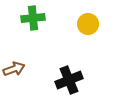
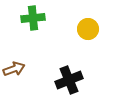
yellow circle: moved 5 px down
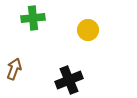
yellow circle: moved 1 px down
brown arrow: rotated 50 degrees counterclockwise
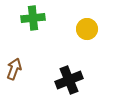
yellow circle: moved 1 px left, 1 px up
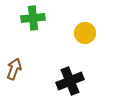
yellow circle: moved 2 px left, 4 px down
black cross: moved 1 px right, 1 px down
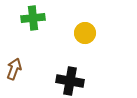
black cross: rotated 32 degrees clockwise
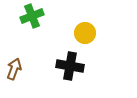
green cross: moved 1 px left, 2 px up; rotated 15 degrees counterclockwise
black cross: moved 15 px up
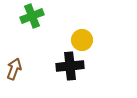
yellow circle: moved 3 px left, 7 px down
black cross: rotated 16 degrees counterclockwise
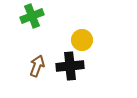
brown arrow: moved 23 px right, 3 px up
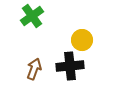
green cross: rotated 15 degrees counterclockwise
brown arrow: moved 3 px left, 3 px down
